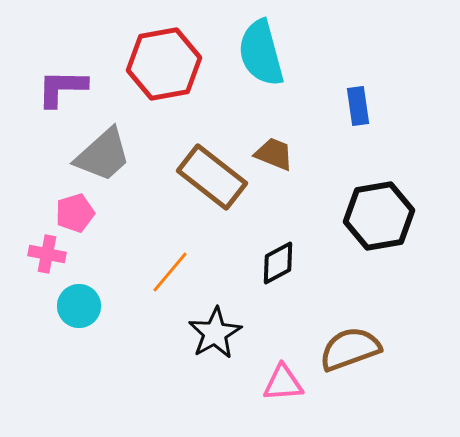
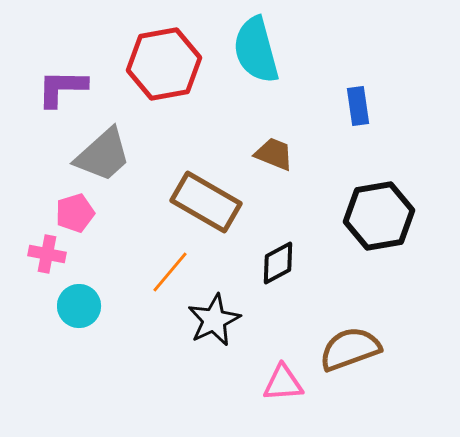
cyan semicircle: moved 5 px left, 3 px up
brown rectangle: moved 6 px left, 25 px down; rotated 8 degrees counterclockwise
black star: moved 1 px left, 13 px up; rotated 4 degrees clockwise
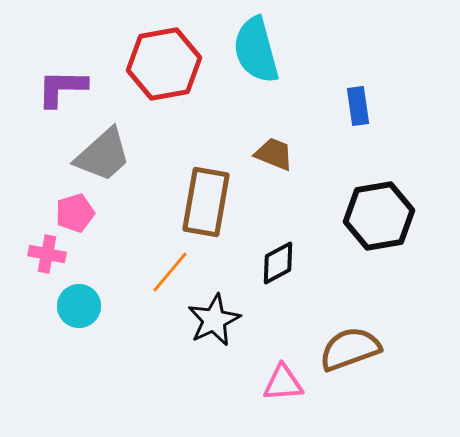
brown rectangle: rotated 70 degrees clockwise
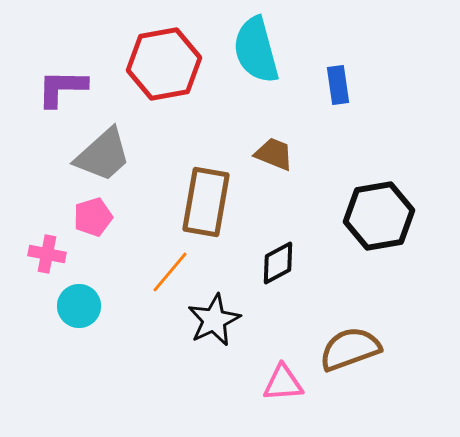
blue rectangle: moved 20 px left, 21 px up
pink pentagon: moved 18 px right, 4 px down
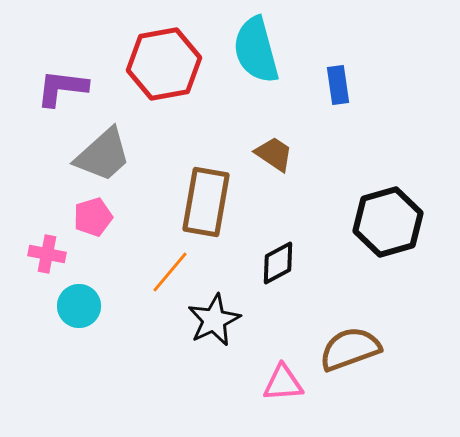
purple L-shape: rotated 6 degrees clockwise
brown trapezoid: rotated 12 degrees clockwise
black hexagon: moved 9 px right, 6 px down; rotated 6 degrees counterclockwise
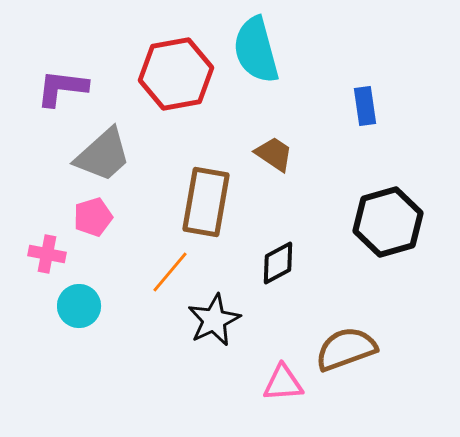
red hexagon: moved 12 px right, 10 px down
blue rectangle: moved 27 px right, 21 px down
brown semicircle: moved 4 px left
